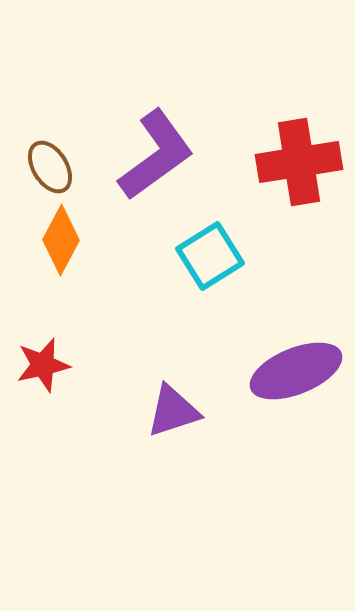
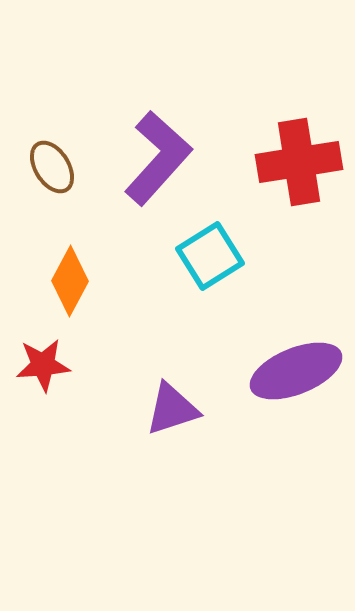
purple L-shape: moved 2 px right, 3 px down; rotated 12 degrees counterclockwise
brown ellipse: moved 2 px right
orange diamond: moved 9 px right, 41 px down
red star: rotated 8 degrees clockwise
purple triangle: moved 1 px left, 2 px up
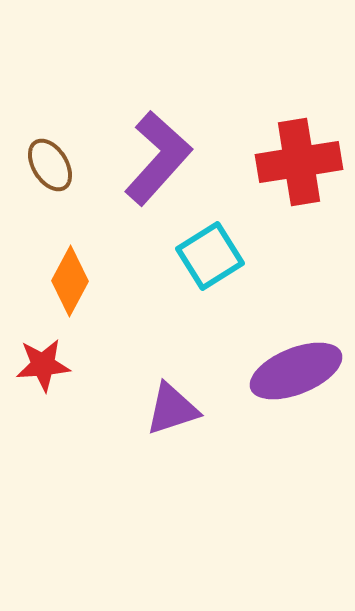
brown ellipse: moved 2 px left, 2 px up
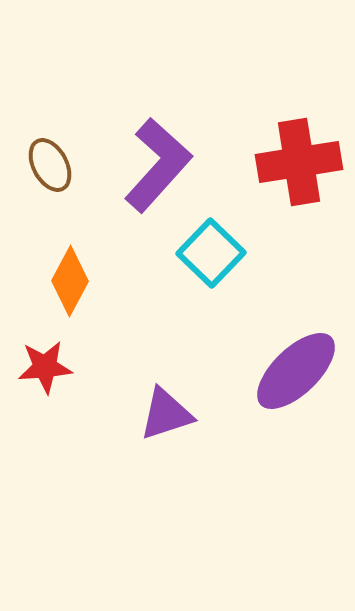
purple L-shape: moved 7 px down
brown ellipse: rotated 4 degrees clockwise
cyan square: moved 1 px right, 3 px up; rotated 14 degrees counterclockwise
red star: moved 2 px right, 2 px down
purple ellipse: rotated 22 degrees counterclockwise
purple triangle: moved 6 px left, 5 px down
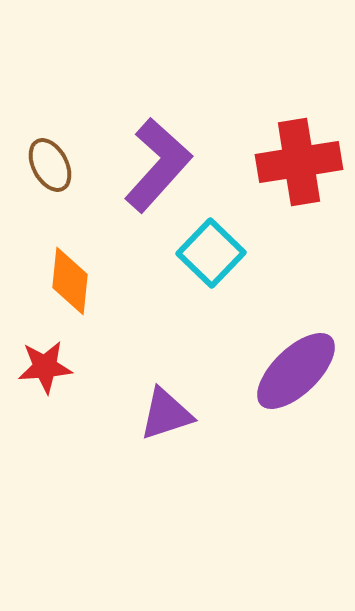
orange diamond: rotated 22 degrees counterclockwise
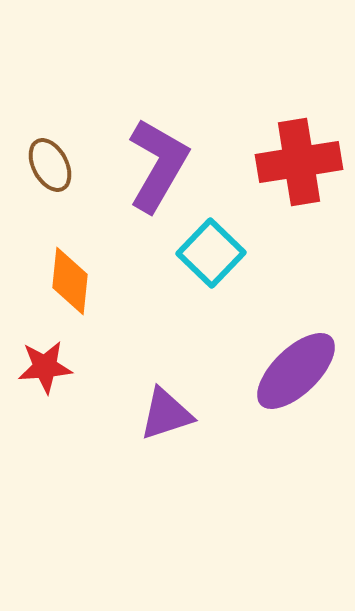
purple L-shape: rotated 12 degrees counterclockwise
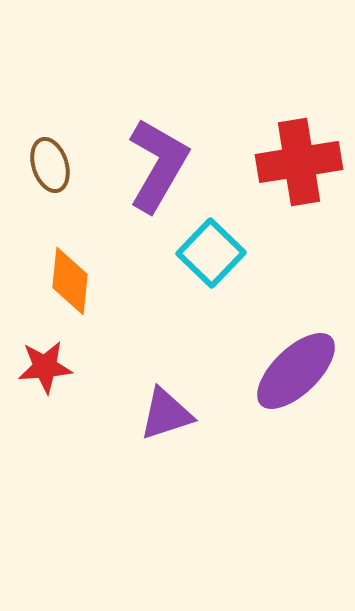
brown ellipse: rotated 10 degrees clockwise
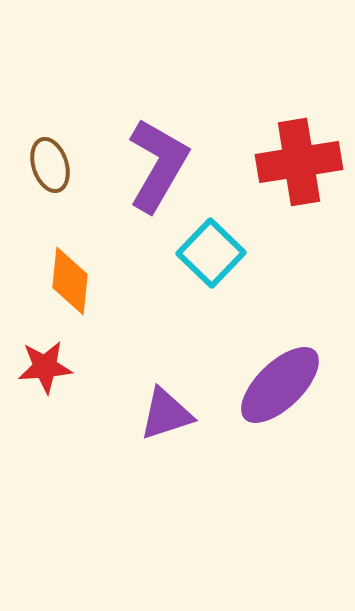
purple ellipse: moved 16 px left, 14 px down
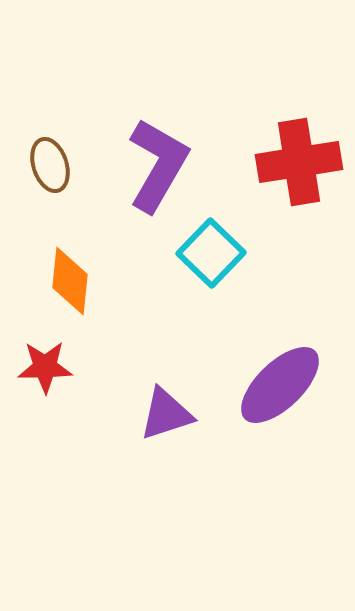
red star: rotated 4 degrees clockwise
